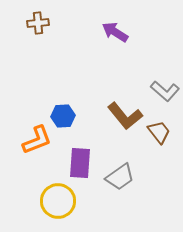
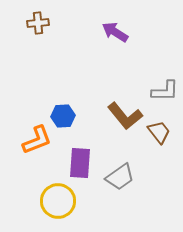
gray L-shape: rotated 40 degrees counterclockwise
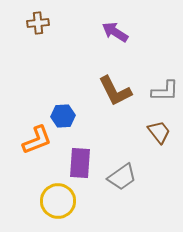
brown L-shape: moved 10 px left, 25 px up; rotated 12 degrees clockwise
gray trapezoid: moved 2 px right
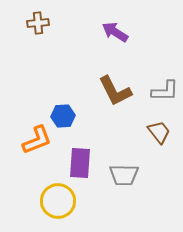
gray trapezoid: moved 2 px right, 2 px up; rotated 36 degrees clockwise
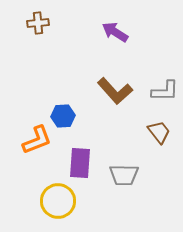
brown L-shape: rotated 15 degrees counterclockwise
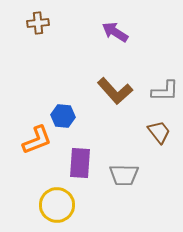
blue hexagon: rotated 10 degrees clockwise
yellow circle: moved 1 px left, 4 px down
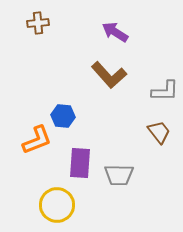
brown L-shape: moved 6 px left, 16 px up
gray trapezoid: moved 5 px left
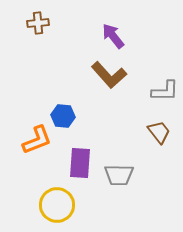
purple arrow: moved 2 px left, 4 px down; rotated 20 degrees clockwise
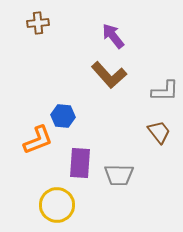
orange L-shape: moved 1 px right
